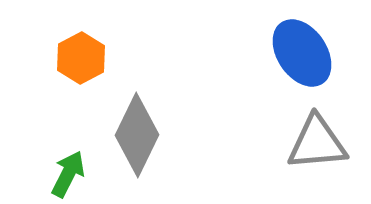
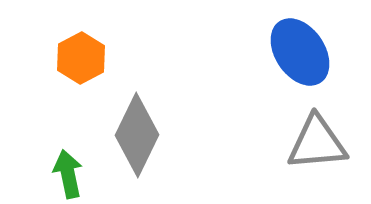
blue ellipse: moved 2 px left, 1 px up
green arrow: rotated 39 degrees counterclockwise
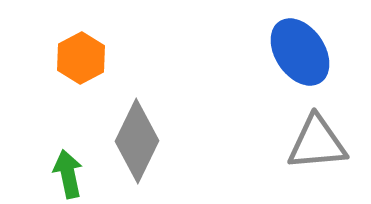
gray diamond: moved 6 px down
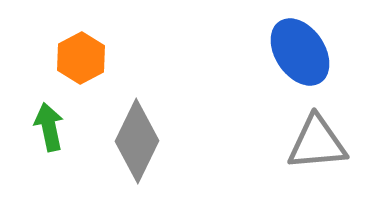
green arrow: moved 19 px left, 47 px up
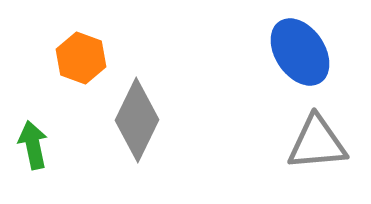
orange hexagon: rotated 12 degrees counterclockwise
green arrow: moved 16 px left, 18 px down
gray diamond: moved 21 px up
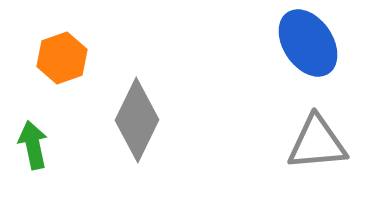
blue ellipse: moved 8 px right, 9 px up
orange hexagon: moved 19 px left; rotated 21 degrees clockwise
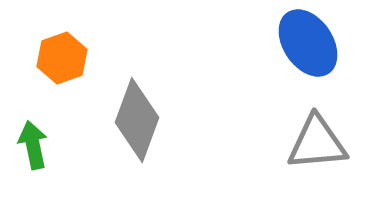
gray diamond: rotated 6 degrees counterclockwise
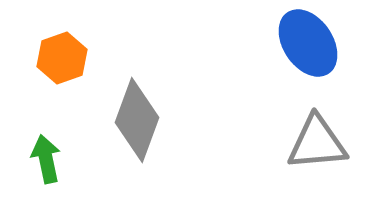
green arrow: moved 13 px right, 14 px down
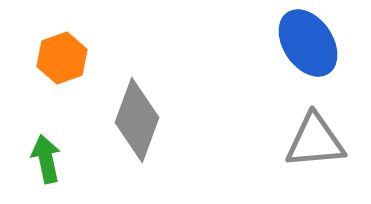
gray triangle: moved 2 px left, 2 px up
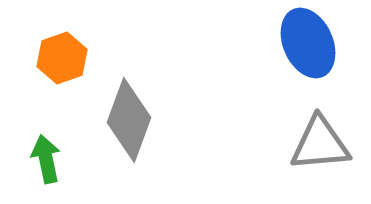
blue ellipse: rotated 10 degrees clockwise
gray diamond: moved 8 px left
gray triangle: moved 5 px right, 3 px down
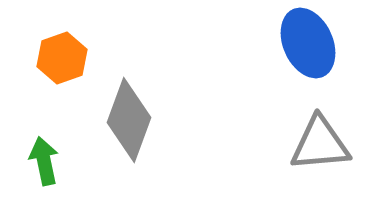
green arrow: moved 2 px left, 2 px down
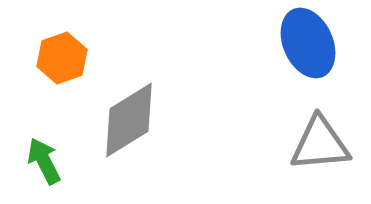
gray diamond: rotated 38 degrees clockwise
green arrow: rotated 15 degrees counterclockwise
